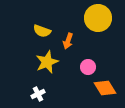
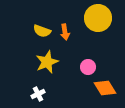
orange arrow: moved 3 px left, 9 px up; rotated 28 degrees counterclockwise
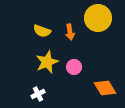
orange arrow: moved 5 px right
pink circle: moved 14 px left
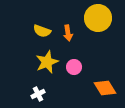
orange arrow: moved 2 px left, 1 px down
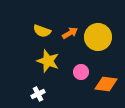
yellow circle: moved 19 px down
orange arrow: moved 2 px right; rotated 112 degrees counterclockwise
yellow star: moved 1 px right, 1 px up; rotated 30 degrees counterclockwise
pink circle: moved 7 px right, 5 px down
orange diamond: moved 1 px right, 4 px up; rotated 50 degrees counterclockwise
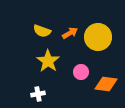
yellow star: rotated 15 degrees clockwise
white cross: rotated 16 degrees clockwise
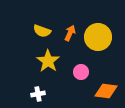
orange arrow: rotated 35 degrees counterclockwise
orange diamond: moved 7 px down
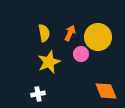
yellow semicircle: moved 2 px right, 2 px down; rotated 120 degrees counterclockwise
yellow star: moved 1 px right, 1 px down; rotated 15 degrees clockwise
pink circle: moved 18 px up
orange diamond: rotated 60 degrees clockwise
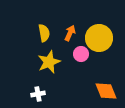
yellow circle: moved 1 px right, 1 px down
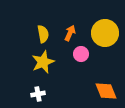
yellow semicircle: moved 1 px left, 1 px down
yellow circle: moved 6 px right, 5 px up
yellow star: moved 6 px left
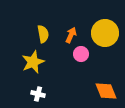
orange arrow: moved 1 px right, 2 px down
yellow star: moved 10 px left
white cross: rotated 24 degrees clockwise
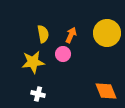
yellow circle: moved 2 px right
pink circle: moved 18 px left
yellow star: rotated 15 degrees clockwise
